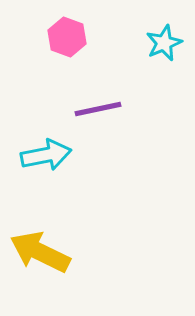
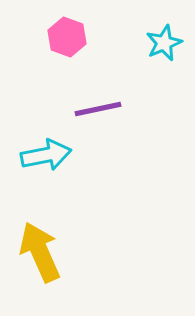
yellow arrow: rotated 40 degrees clockwise
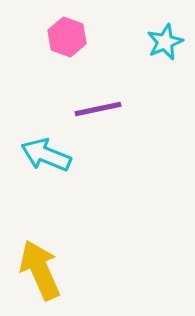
cyan star: moved 1 px right, 1 px up
cyan arrow: rotated 147 degrees counterclockwise
yellow arrow: moved 18 px down
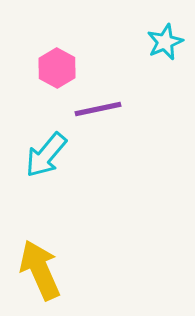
pink hexagon: moved 10 px left, 31 px down; rotated 9 degrees clockwise
cyan arrow: rotated 72 degrees counterclockwise
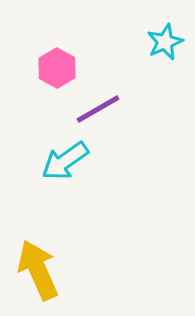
purple line: rotated 18 degrees counterclockwise
cyan arrow: moved 19 px right, 6 px down; rotated 15 degrees clockwise
yellow arrow: moved 2 px left
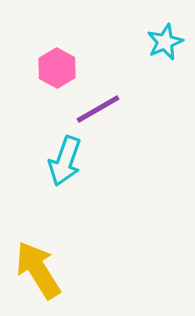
cyan arrow: rotated 36 degrees counterclockwise
yellow arrow: rotated 8 degrees counterclockwise
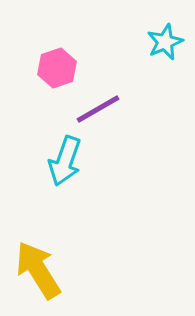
pink hexagon: rotated 12 degrees clockwise
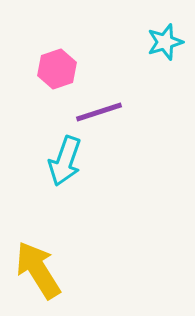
cyan star: rotated 6 degrees clockwise
pink hexagon: moved 1 px down
purple line: moved 1 px right, 3 px down; rotated 12 degrees clockwise
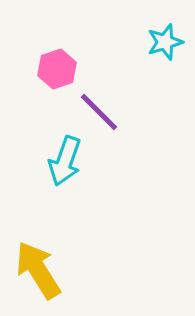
purple line: rotated 63 degrees clockwise
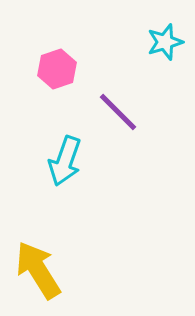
purple line: moved 19 px right
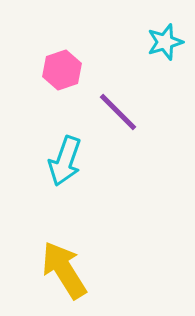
pink hexagon: moved 5 px right, 1 px down
yellow arrow: moved 26 px right
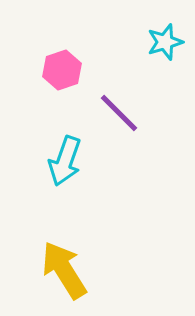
purple line: moved 1 px right, 1 px down
